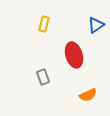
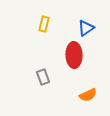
blue triangle: moved 10 px left, 3 px down
red ellipse: rotated 15 degrees clockwise
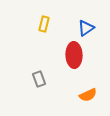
gray rectangle: moved 4 px left, 2 px down
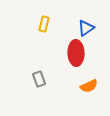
red ellipse: moved 2 px right, 2 px up
orange semicircle: moved 1 px right, 9 px up
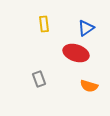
yellow rectangle: rotated 21 degrees counterclockwise
red ellipse: rotated 70 degrees counterclockwise
orange semicircle: rotated 42 degrees clockwise
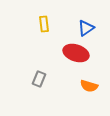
gray rectangle: rotated 42 degrees clockwise
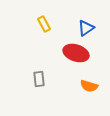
yellow rectangle: rotated 21 degrees counterclockwise
gray rectangle: rotated 28 degrees counterclockwise
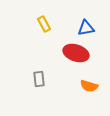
blue triangle: rotated 24 degrees clockwise
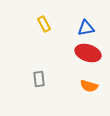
red ellipse: moved 12 px right
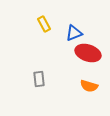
blue triangle: moved 12 px left, 5 px down; rotated 12 degrees counterclockwise
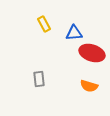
blue triangle: rotated 18 degrees clockwise
red ellipse: moved 4 px right
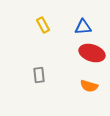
yellow rectangle: moved 1 px left, 1 px down
blue triangle: moved 9 px right, 6 px up
gray rectangle: moved 4 px up
